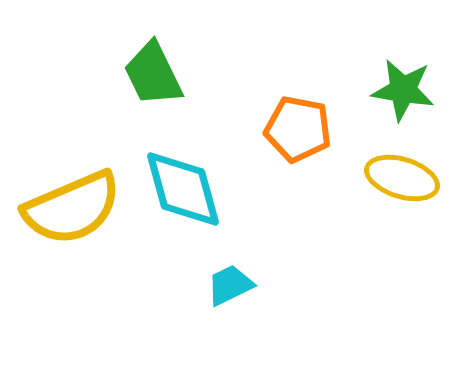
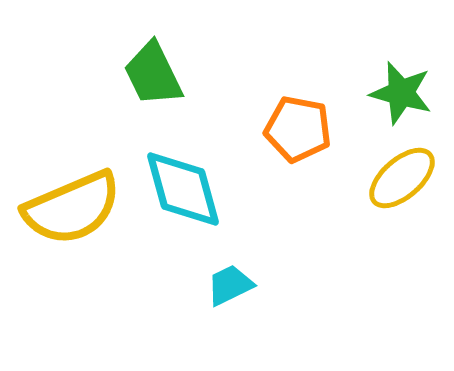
green star: moved 2 px left, 3 px down; rotated 6 degrees clockwise
yellow ellipse: rotated 58 degrees counterclockwise
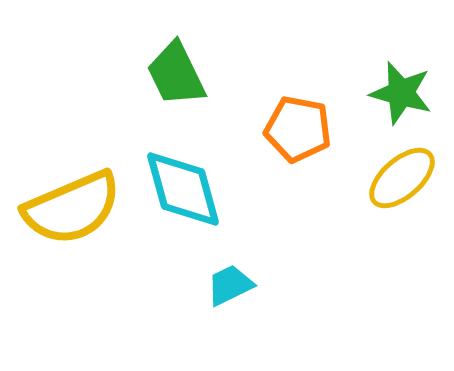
green trapezoid: moved 23 px right
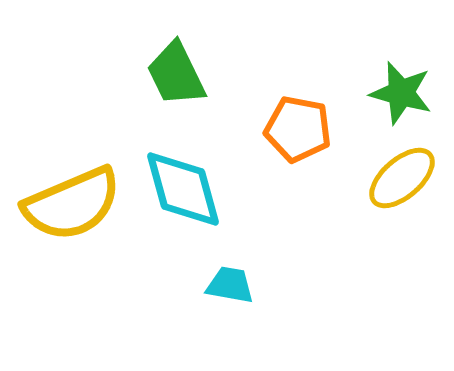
yellow semicircle: moved 4 px up
cyan trapezoid: rotated 36 degrees clockwise
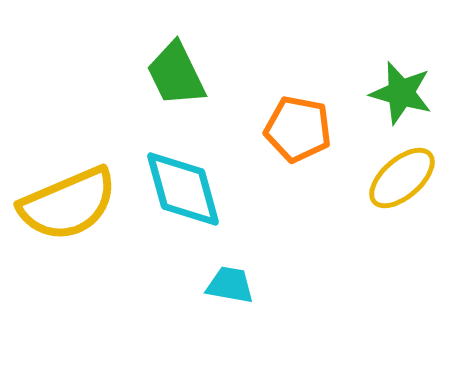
yellow semicircle: moved 4 px left
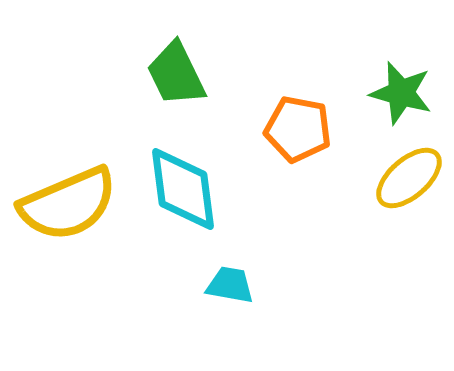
yellow ellipse: moved 7 px right
cyan diamond: rotated 8 degrees clockwise
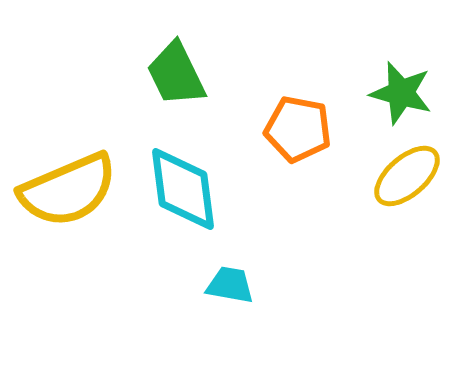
yellow ellipse: moved 2 px left, 2 px up
yellow semicircle: moved 14 px up
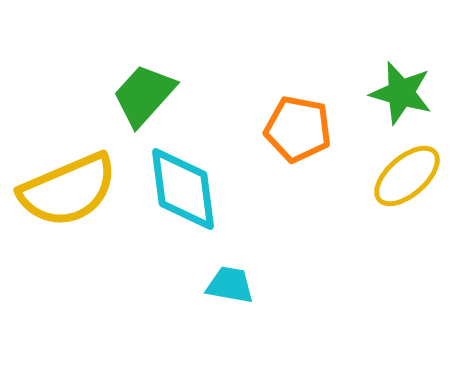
green trapezoid: moved 32 px left, 21 px down; rotated 68 degrees clockwise
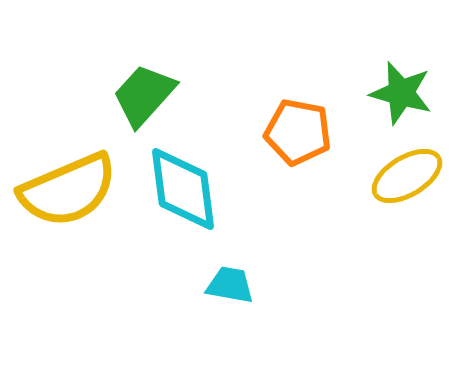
orange pentagon: moved 3 px down
yellow ellipse: rotated 10 degrees clockwise
